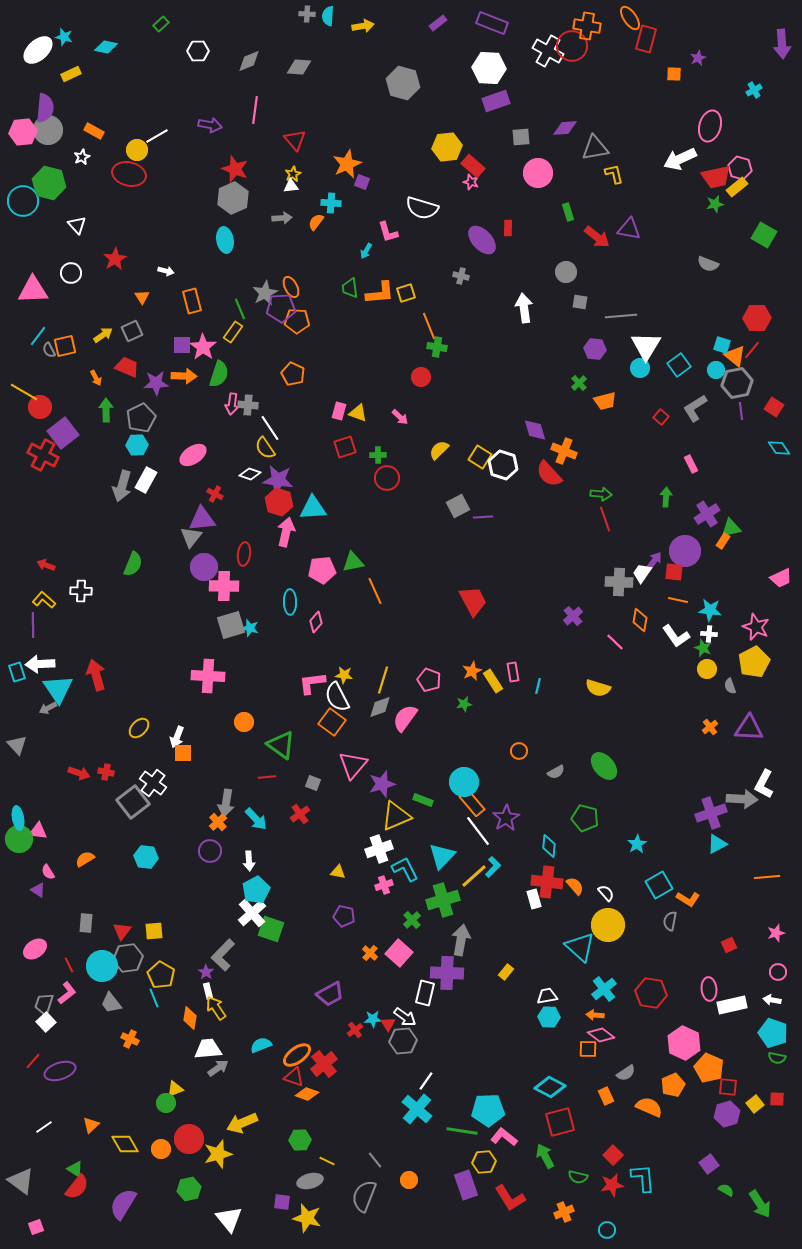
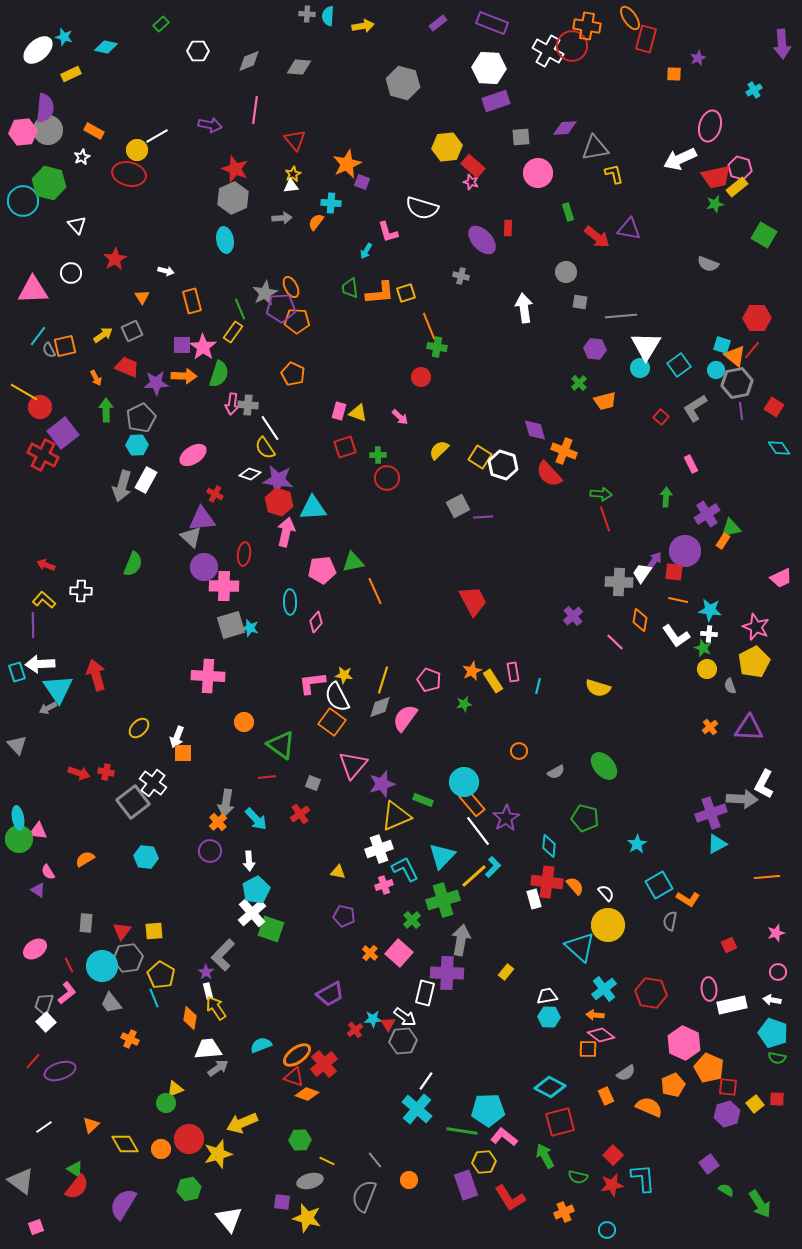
gray triangle at (191, 537): rotated 25 degrees counterclockwise
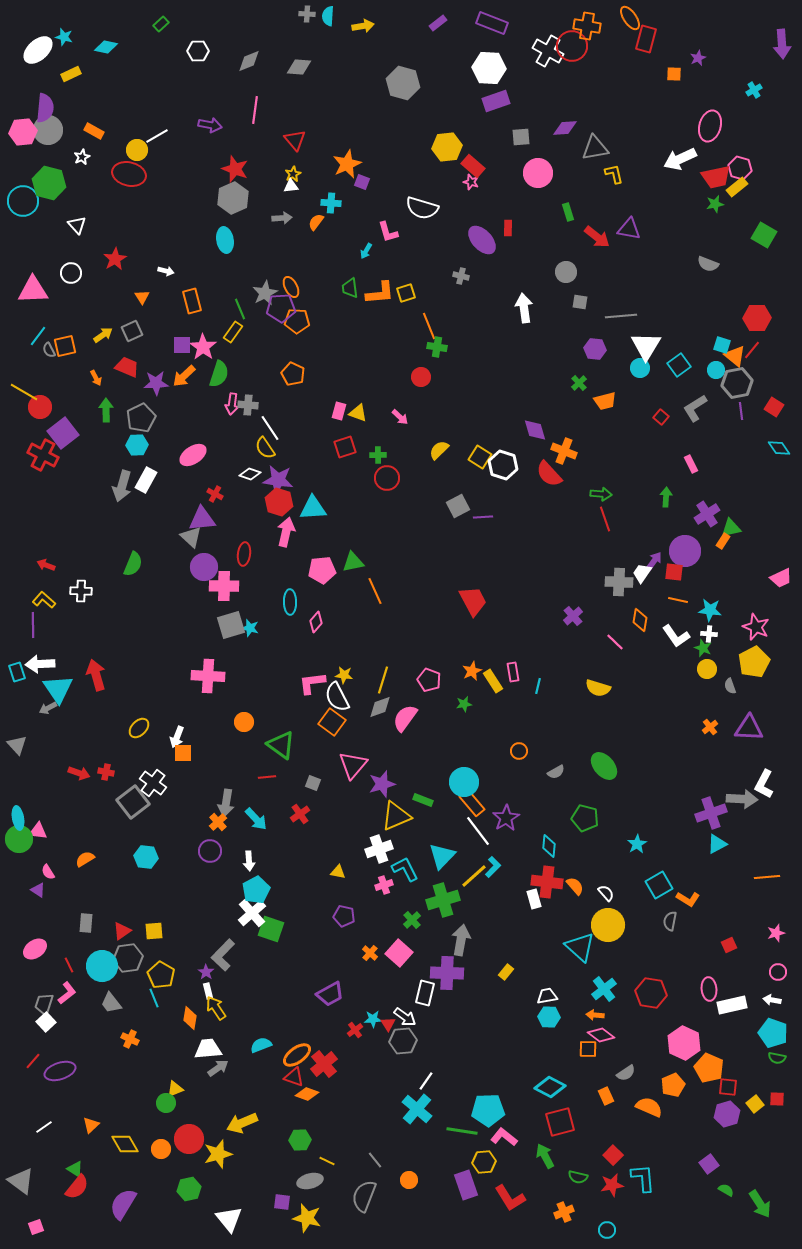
orange arrow at (184, 376): rotated 135 degrees clockwise
red triangle at (122, 931): rotated 18 degrees clockwise
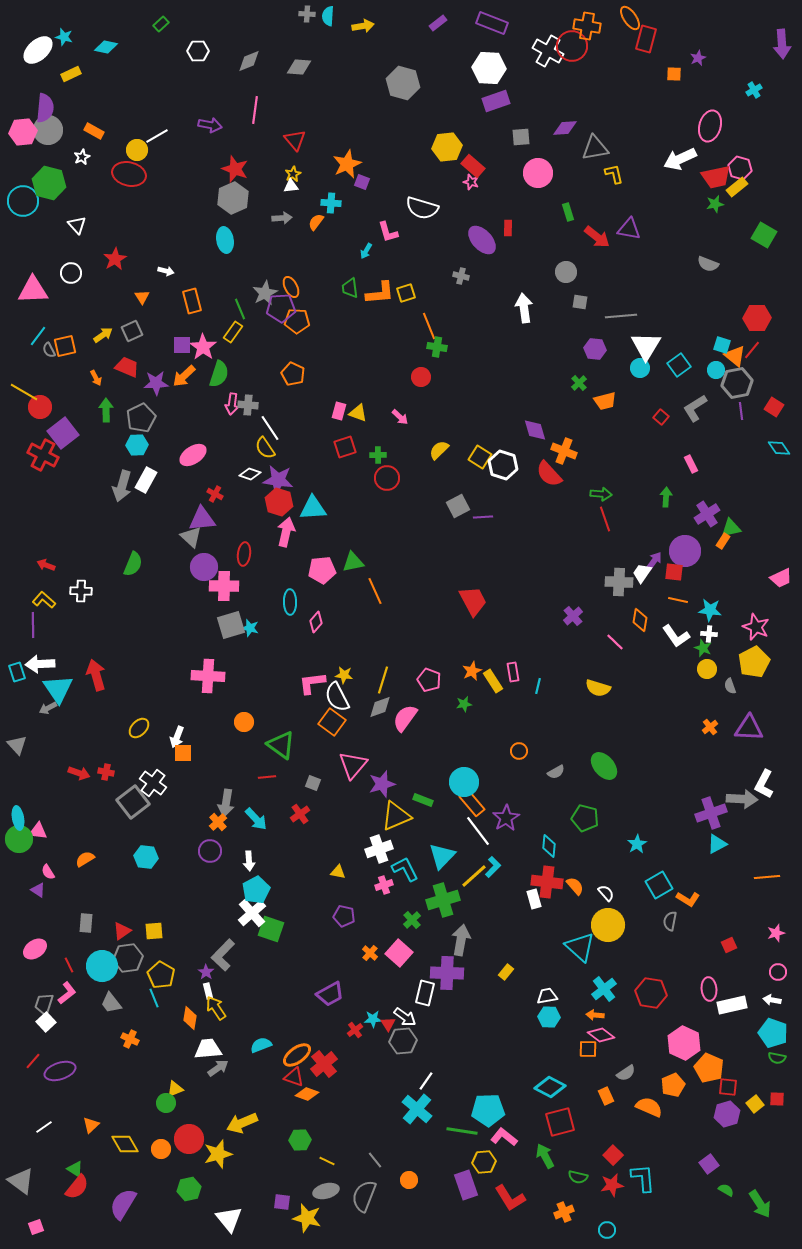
gray ellipse at (310, 1181): moved 16 px right, 10 px down
